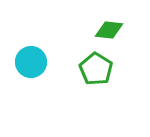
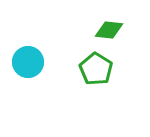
cyan circle: moved 3 px left
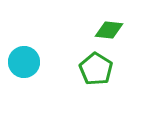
cyan circle: moved 4 px left
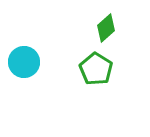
green diamond: moved 3 px left, 2 px up; rotated 48 degrees counterclockwise
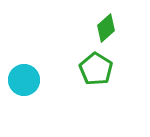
cyan circle: moved 18 px down
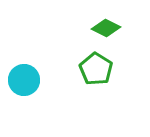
green diamond: rotated 68 degrees clockwise
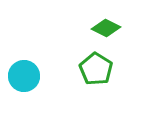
cyan circle: moved 4 px up
